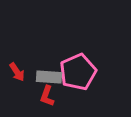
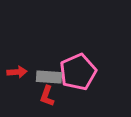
red arrow: rotated 60 degrees counterclockwise
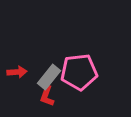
pink pentagon: moved 1 px right; rotated 18 degrees clockwise
gray rectangle: rotated 55 degrees counterclockwise
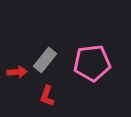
pink pentagon: moved 13 px right, 9 px up
gray rectangle: moved 4 px left, 17 px up
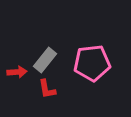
red L-shape: moved 7 px up; rotated 30 degrees counterclockwise
